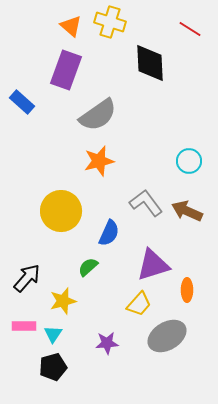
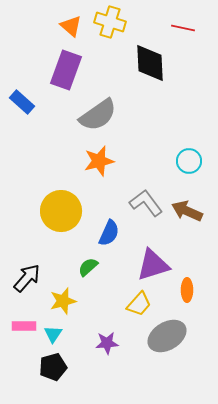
red line: moved 7 px left, 1 px up; rotated 20 degrees counterclockwise
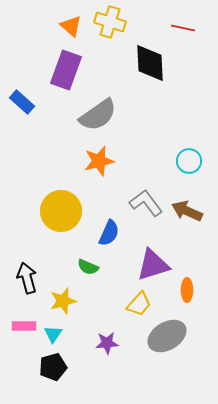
green semicircle: rotated 115 degrees counterclockwise
black arrow: rotated 56 degrees counterclockwise
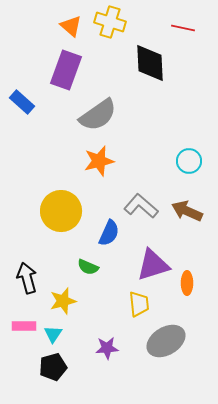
gray L-shape: moved 5 px left, 3 px down; rotated 12 degrees counterclockwise
orange ellipse: moved 7 px up
yellow trapezoid: rotated 48 degrees counterclockwise
gray ellipse: moved 1 px left, 5 px down
purple star: moved 5 px down
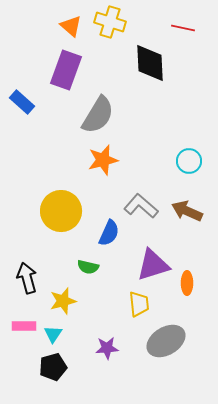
gray semicircle: rotated 24 degrees counterclockwise
orange star: moved 4 px right, 1 px up
green semicircle: rotated 10 degrees counterclockwise
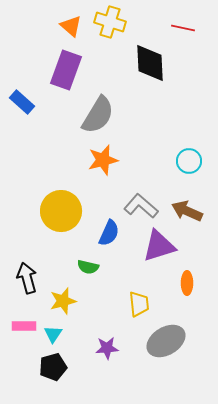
purple triangle: moved 6 px right, 19 px up
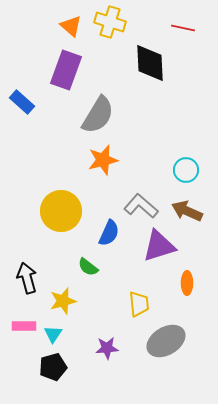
cyan circle: moved 3 px left, 9 px down
green semicircle: rotated 25 degrees clockwise
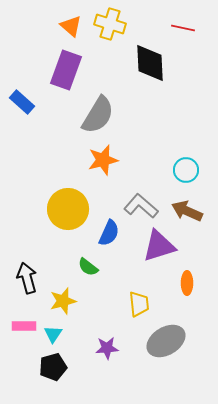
yellow cross: moved 2 px down
yellow circle: moved 7 px right, 2 px up
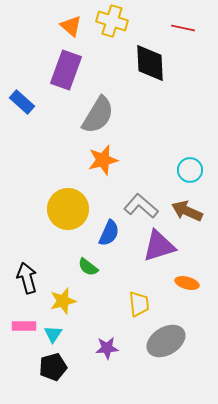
yellow cross: moved 2 px right, 3 px up
cyan circle: moved 4 px right
orange ellipse: rotated 75 degrees counterclockwise
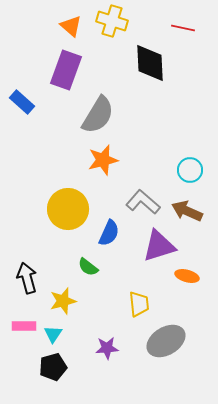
gray L-shape: moved 2 px right, 4 px up
orange ellipse: moved 7 px up
